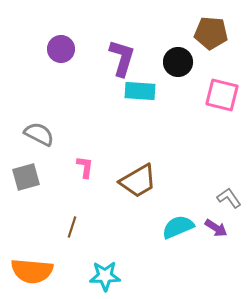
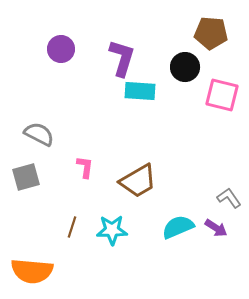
black circle: moved 7 px right, 5 px down
cyan star: moved 7 px right, 46 px up
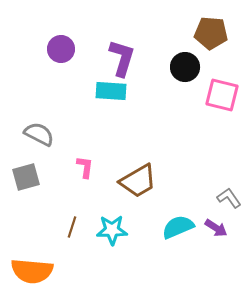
cyan rectangle: moved 29 px left
